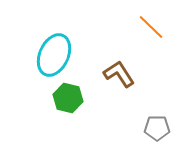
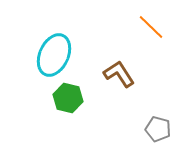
gray pentagon: moved 1 px right, 1 px down; rotated 15 degrees clockwise
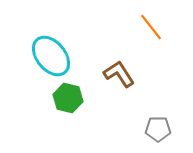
orange line: rotated 8 degrees clockwise
cyan ellipse: moved 3 px left, 1 px down; rotated 63 degrees counterclockwise
gray pentagon: rotated 15 degrees counterclockwise
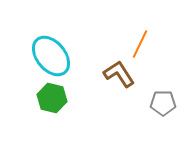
orange line: moved 11 px left, 17 px down; rotated 64 degrees clockwise
green hexagon: moved 16 px left
gray pentagon: moved 5 px right, 26 px up
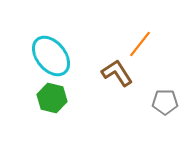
orange line: rotated 12 degrees clockwise
brown L-shape: moved 2 px left, 1 px up
gray pentagon: moved 2 px right, 1 px up
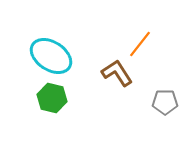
cyan ellipse: rotated 18 degrees counterclockwise
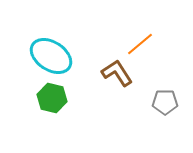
orange line: rotated 12 degrees clockwise
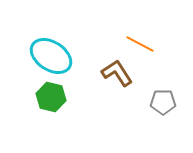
orange line: rotated 68 degrees clockwise
green hexagon: moved 1 px left, 1 px up
gray pentagon: moved 2 px left
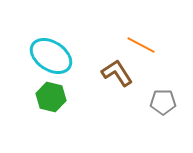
orange line: moved 1 px right, 1 px down
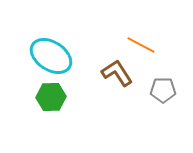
green hexagon: rotated 16 degrees counterclockwise
gray pentagon: moved 12 px up
